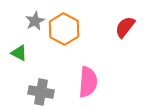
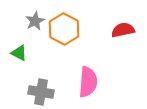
red semicircle: moved 2 px left, 3 px down; rotated 40 degrees clockwise
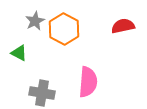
red semicircle: moved 4 px up
gray cross: moved 1 px right, 1 px down
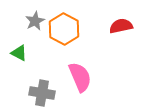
red semicircle: moved 2 px left
pink semicircle: moved 8 px left, 5 px up; rotated 28 degrees counterclockwise
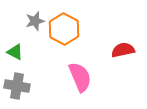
gray star: rotated 12 degrees clockwise
red semicircle: moved 2 px right, 24 px down
green triangle: moved 4 px left, 1 px up
gray cross: moved 25 px left, 7 px up
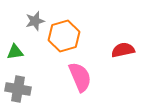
orange hexagon: moved 7 px down; rotated 16 degrees clockwise
green triangle: rotated 36 degrees counterclockwise
gray cross: moved 1 px right, 3 px down
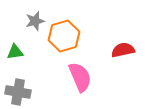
gray cross: moved 3 px down
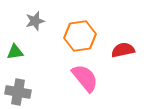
orange hexagon: moved 16 px right; rotated 8 degrees clockwise
pink semicircle: moved 5 px right, 1 px down; rotated 16 degrees counterclockwise
